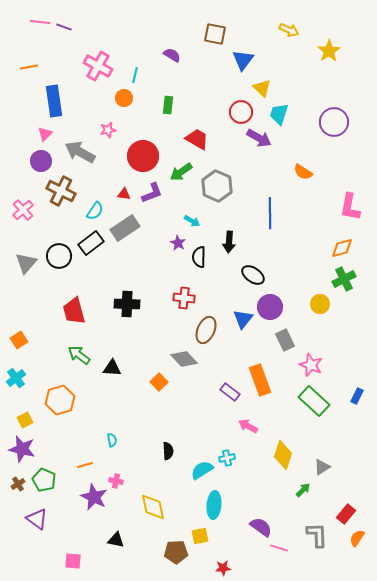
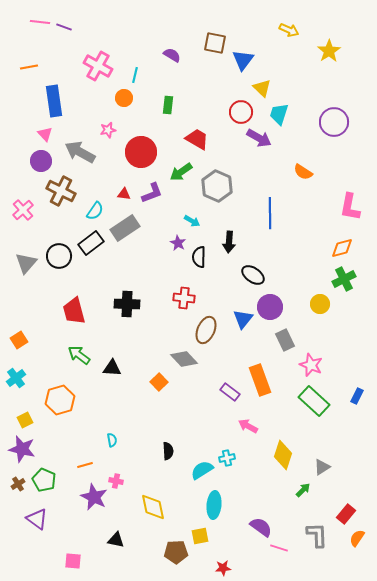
brown square at (215, 34): moved 9 px down
pink triangle at (45, 134): rotated 28 degrees counterclockwise
red circle at (143, 156): moved 2 px left, 4 px up
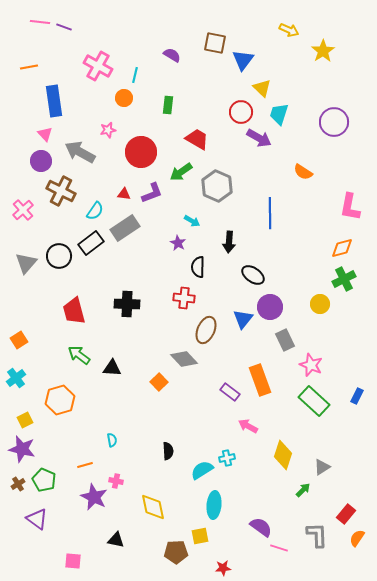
yellow star at (329, 51): moved 6 px left
black semicircle at (199, 257): moved 1 px left, 10 px down
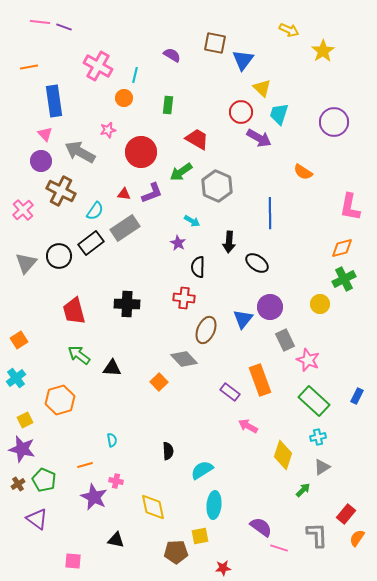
black ellipse at (253, 275): moved 4 px right, 12 px up
pink star at (311, 365): moved 3 px left, 5 px up
cyan cross at (227, 458): moved 91 px right, 21 px up
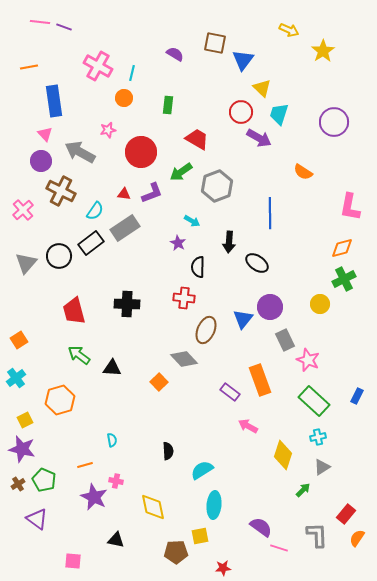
purple semicircle at (172, 55): moved 3 px right, 1 px up
cyan line at (135, 75): moved 3 px left, 2 px up
gray hexagon at (217, 186): rotated 16 degrees clockwise
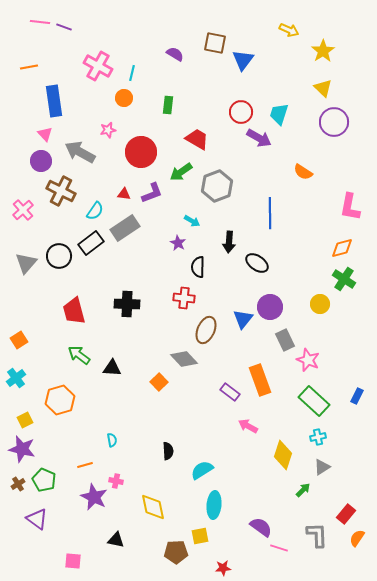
yellow triangle at (262, 88): moved 61 px right
green cross at (344, 279): rotated 30 degrees counterclockwise
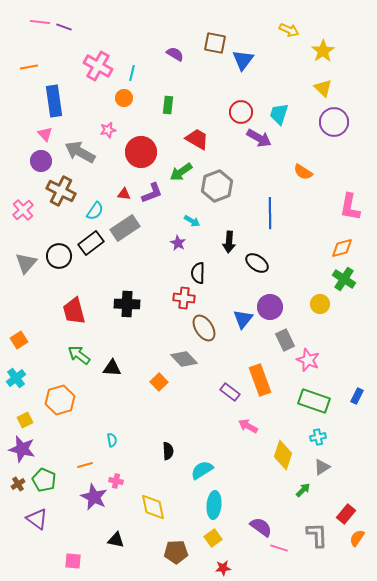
black semicircle at (198, 267): moved 6 px down
brown ellipse at (206, 330): moved 2 px left, 2 px up; rotated 56 degrees counterclockwise
green rectangle at (314, 401): rotated 24 degrees counterclockwise
yellow square at (200, 536): moved 13 px right, 2 px down; rotated 24 degrees counterclockwise
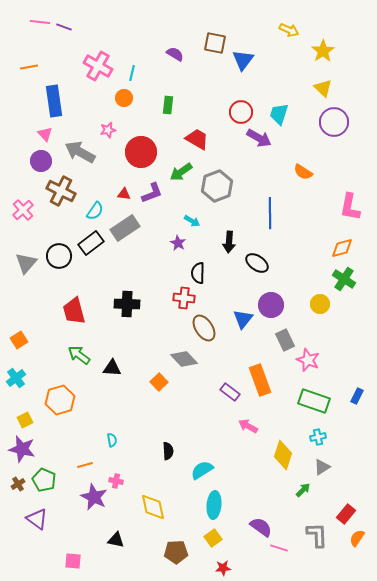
purple circle at (270, 307): moved 1 px right, 2 px up
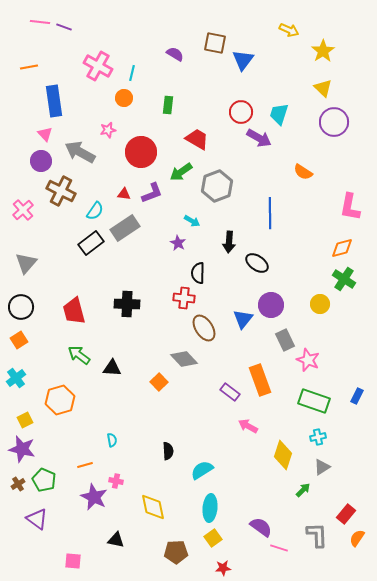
black circle at (59, 256): moved 38 px left, 51 px down
cyan ellipse at (214, 505): moved 4 px left, 3 px down
